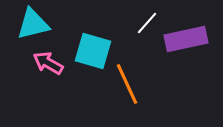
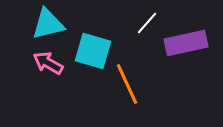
cyan triangle: moved 15 px right
purple rectangle: moved 4 px down
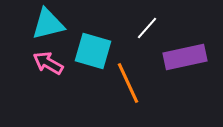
white line: moved 5 px down
purple rectangle: moved 1 px left, 14 px down
orange line: moved 1 px right, 1 px up
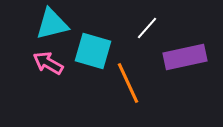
cyan triangle: moved 4 px right
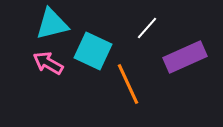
cyan square: rotated 9 degrees clockwise
purple rectangle: rotated 12 degrees counterclockwise
orange line: moved 1 px down
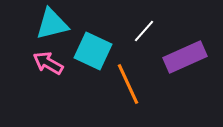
white line: moved 3 px left, 3 px down
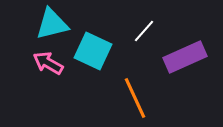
orange line: moved 7 px right, 14 px down
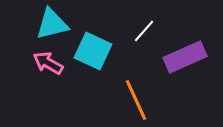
orange line: moved 1 px right, 2 px down
